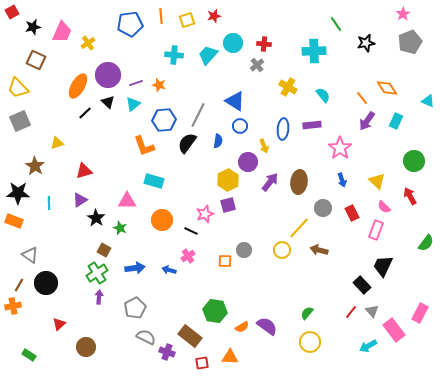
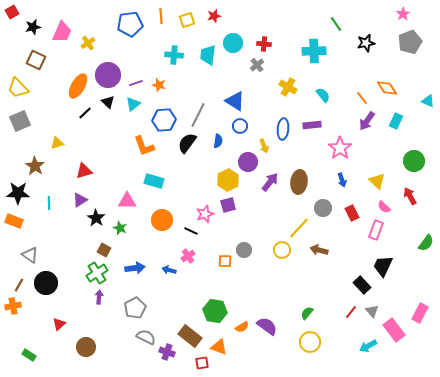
cyan trapezoid at (208, 55): rotated 35 degrees counterclockwise
orange triangle at (230, 357): moved 11 px left, 10 px up; rotated 18 degrees clockwise
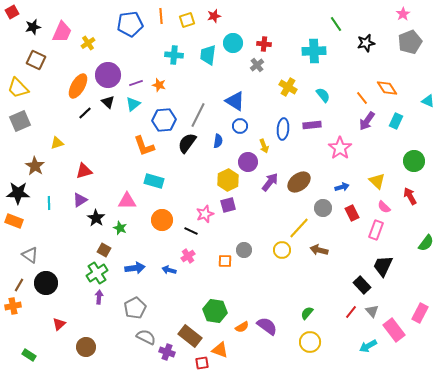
blue arrow at (342, 180): moved 7 px down; rotated 88 degrees counterclockwise
brown ellipse at (299, 182): rotated 45 degrees clockwise
orange triangle at (219, 347): moved 1 px right, 3 px down
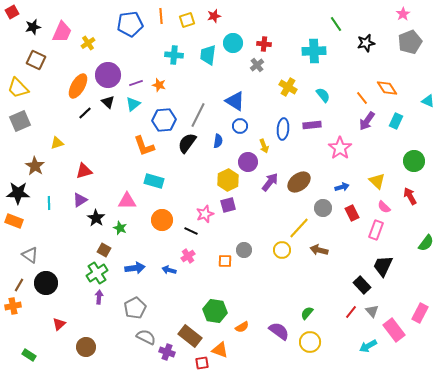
purple semicircle at (267, 326): moved 12 px right, 5 px down
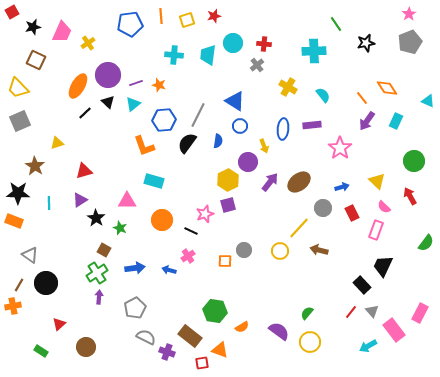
pink star at (403, 14): moved 6 px right
yellow circle at (282, 250): moved 2 px left, 1 px down
green rectangle at (29, 355): moved 12 px right, 4 px up
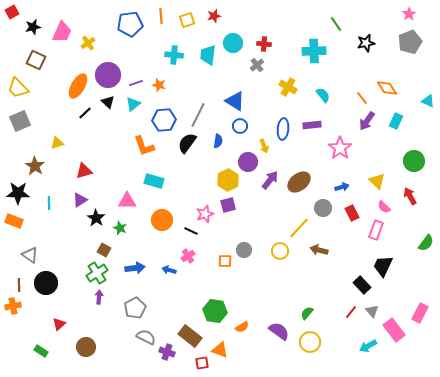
purple arrow at (270, 182): moved 2 px up
brown line at (19, 285): rotated 32 degrees counterclockwise
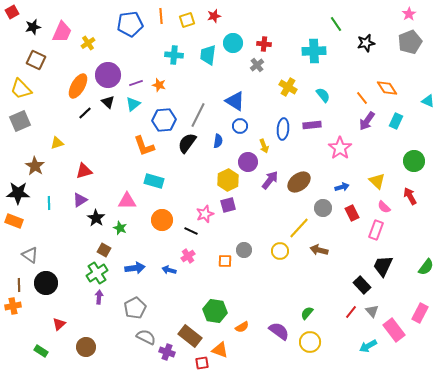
yellow trapezoid at (18, 88): moved 3 px right, 1 px down
green semicircle at (426, 243): moved 24 px down
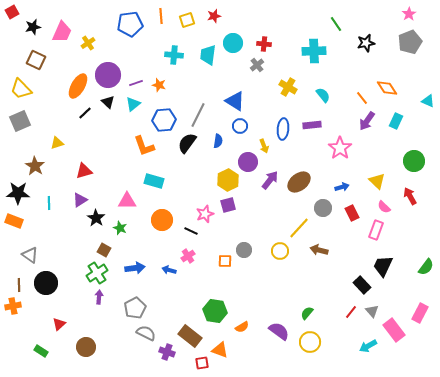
gray semicircle at (146, 337): moved 4 px up
